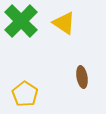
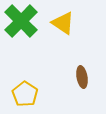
yellow triangle: moved 1 px left
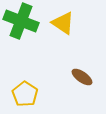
green cross: rotated 24 degrees counterclockwise
brown ellipse: rotated 45 degrees counterclockwise
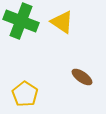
yellow triangle: moved 1 px left, 1 px up
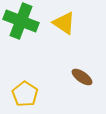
yellow triangle: moved 2 px right, 1 px down
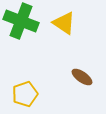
yellow pentagon: rotated 20 degrees clockwise
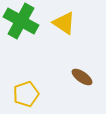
green cross: rotated 8 degrees clockwise
yellow pentagon: moved 1 px right
